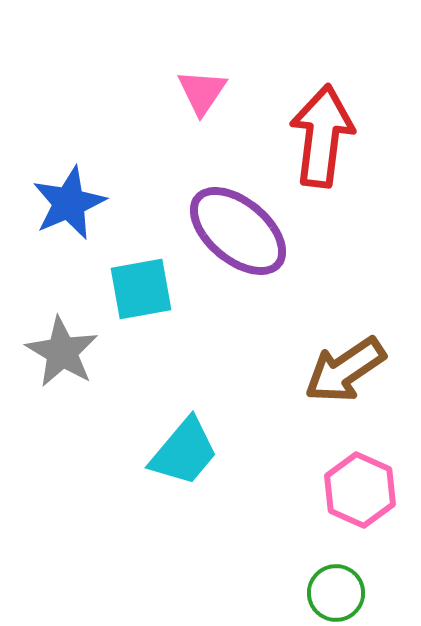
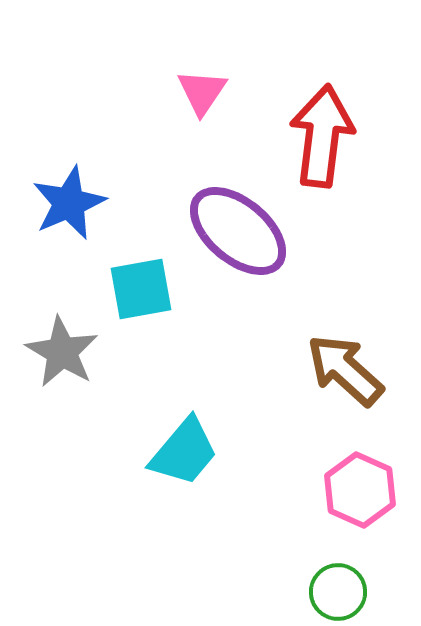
brown arrow: rotated 76 degrees clockwise
green circle: moved 2 px right, 1 px up
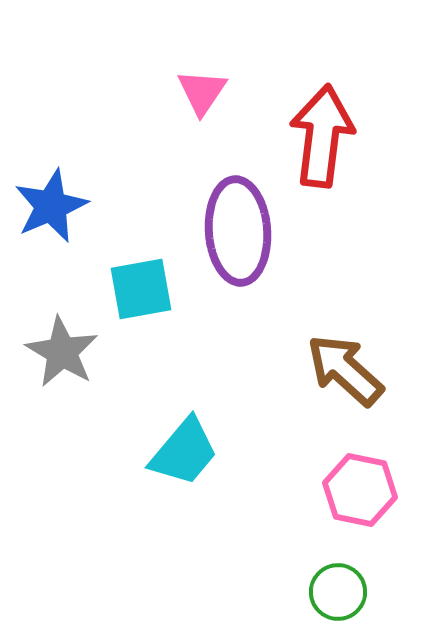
blue star: moved 18 px left, 3 px down
purple ellipse: rotated 46 degrees clockwise
pink hexagon: rotated 12 degrees counterclockwise
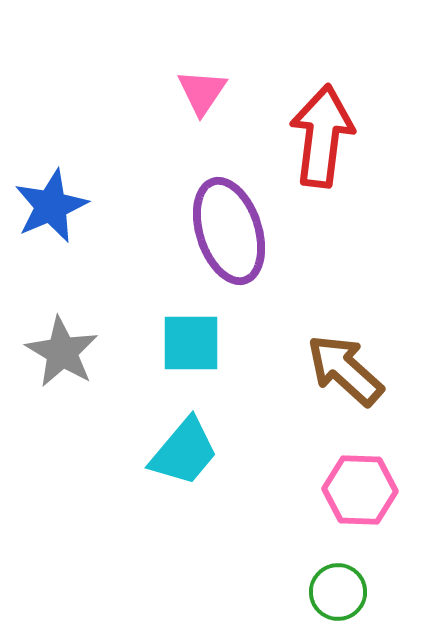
purple ellipse: moved 9 px left; rotated 14 degrees counterclockwise
cyan square: moved 50 px right, 54 px down; rotated 10 degrees clockwise
pink hexagon: rotated 10 degrees counterclockwise
